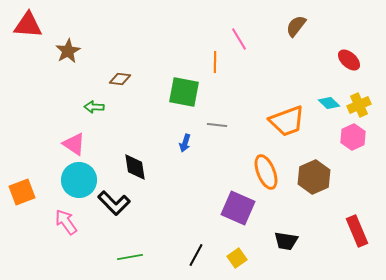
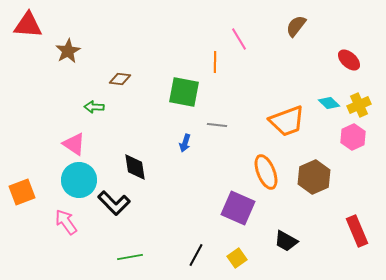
black trapezoid: rotated 20 degrees clockwise
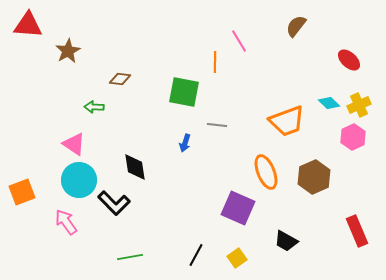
pink line: moved 2 px down
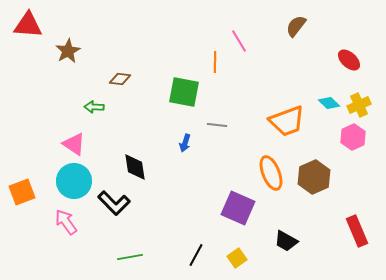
orange ellipse: moved 5 px right, 1 px down
cyan circle: moved 5 px left, 1 px down
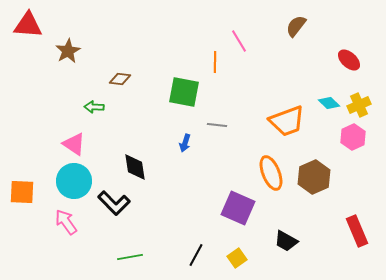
orange square: rotated 24 degrees clockwise
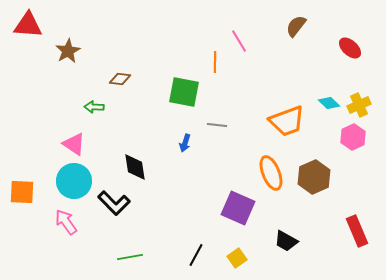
red ellipse: moved 1 px right, 12 px up
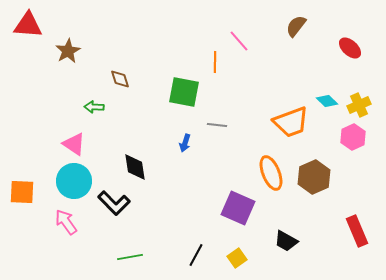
pink line: rotated 10 degrees counterclockwise
brown diamond: rotated 65 degrees clockwise
cyan diamond: moved 2 px left, 2 px up
orange trapezoid: moved 4 px right, 1 px down
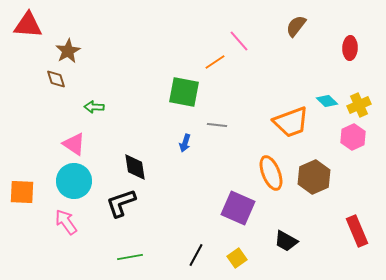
red ellipse: rotated 50 degrees clockwise
orange line: rotated 55 degrees clockwise
brown diamond: moved 64 px left
black L-shape: moved 7 px right; rotated 116 degrees clockwise
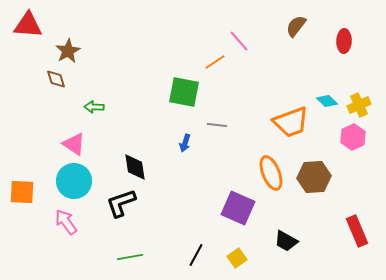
red ellipse: moved 6 px left, 7 px up
brown hexagon: rotated 20 degrees clockwise
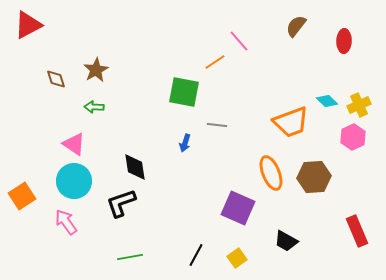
red triangle: rotated 32 degrees counterclockwise
brown star: moved 28 px right, 19 px down
orange square: moved 4 px down; rotated 36 degrees counterclockwise
